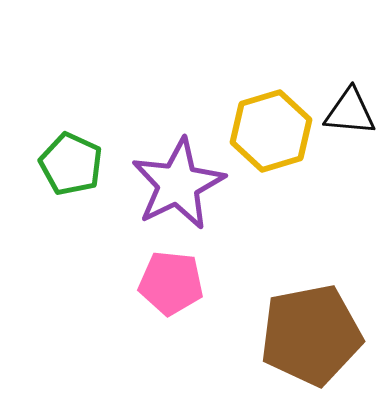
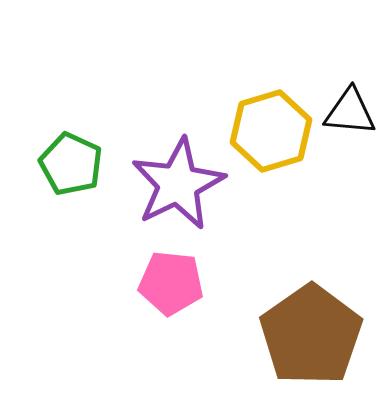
brown pentagon: rotated 24 degrees counterclockwise
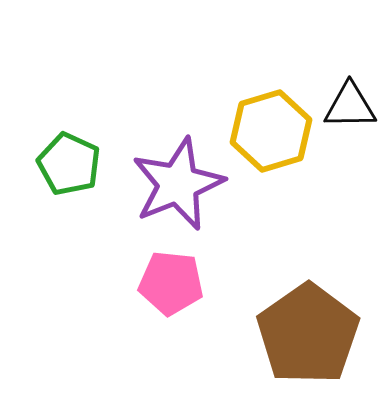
black triangle: moved 6 px up; rotated 6 degrees counterclockwise
green pentagon: moved 2 px left
purple star: rotated 4 degrees clockwise
brown pentagon: moved 3 px left, 1 px up
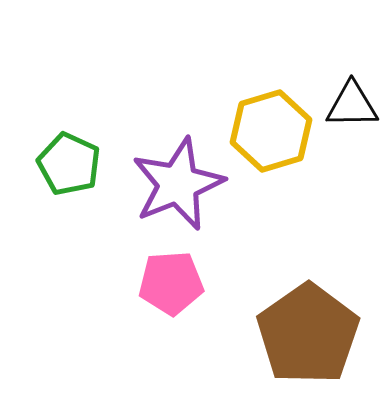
black triangle: moved 2 px right, 1 px up
pink pentagon: rotated 10 degrees counterclockwise
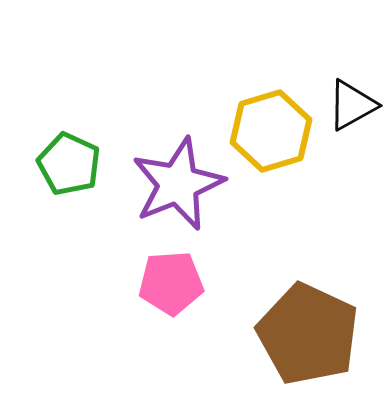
black triangle: rotated 28 degrees counterclockwise
brown pentagon: rotated 12 degrees counterclockwise
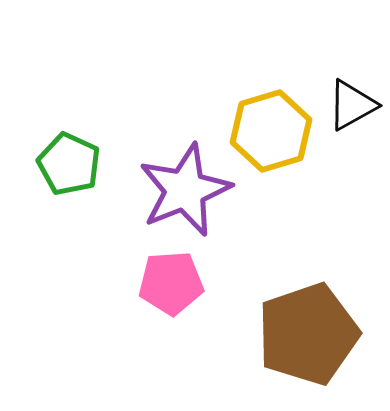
purple star: moved 7 px right, 6 px down
brown pentagon: rotated 28 degrees clockwise
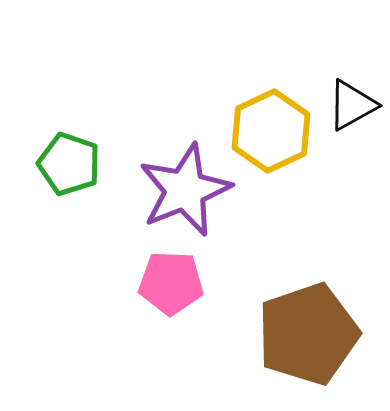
yellow hexagon: rotated 8 degrees counterclockwise
green pentagon: rotated 6 degrees counterclockwise
pink pentagon: rotated 6 degrees clockwise
